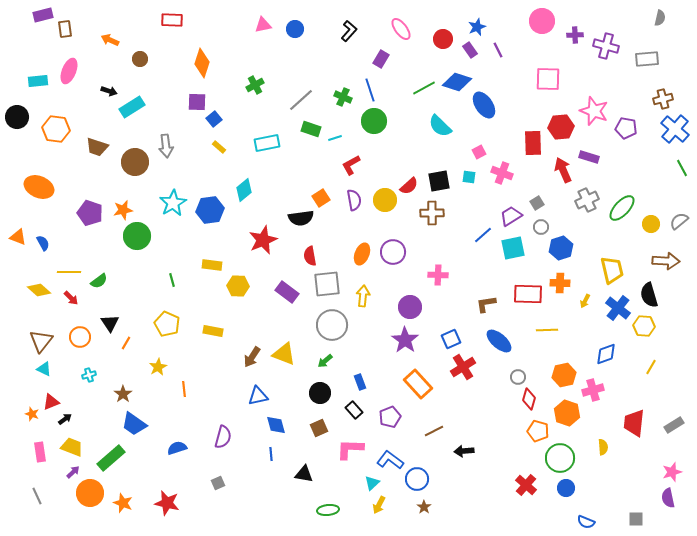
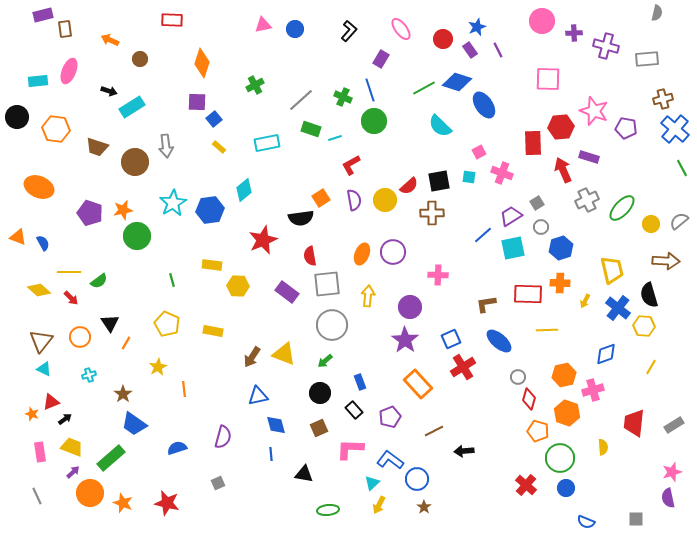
gray semicircle at (660, 18): moved 3 px left, 5 px up
purple cross at (575, 35): moved 1 px left, 2 px up
yellow arrow at (363, 296): moved 5 px right
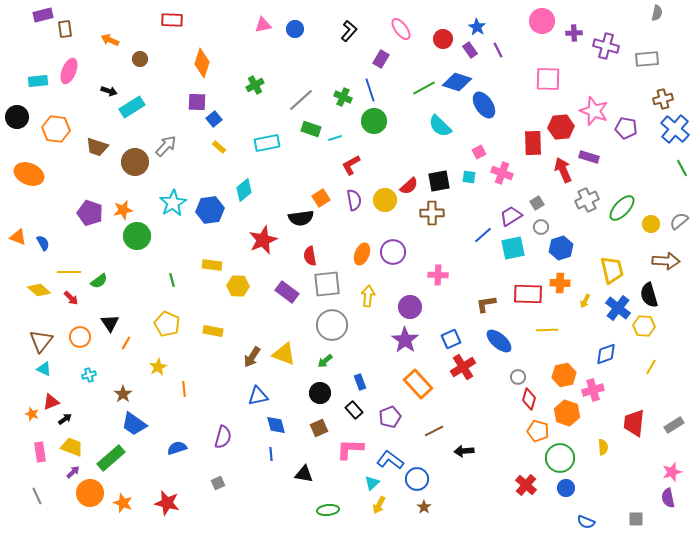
blue star at (477, 27): rotated 18 degrees counterclockwise
gray arrow at (166, 146): rotated 130 degrees counterclockwise
orange ellipse at (39, 187): moved 10 px left, 13 px up
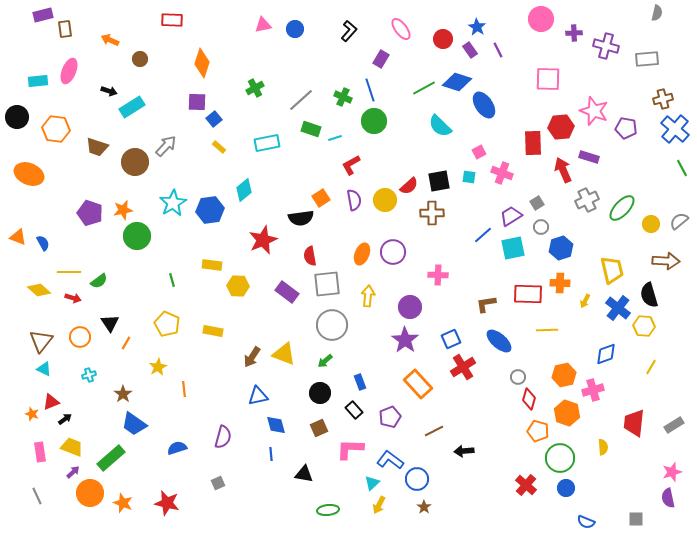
pink circle at (542, 21): moved 1 px left, 2 px up
green cross at (255, 85): moved 3 px down
red arrow at (71, 298): moved 2 px right; rotated 28 degrees counterclockwise
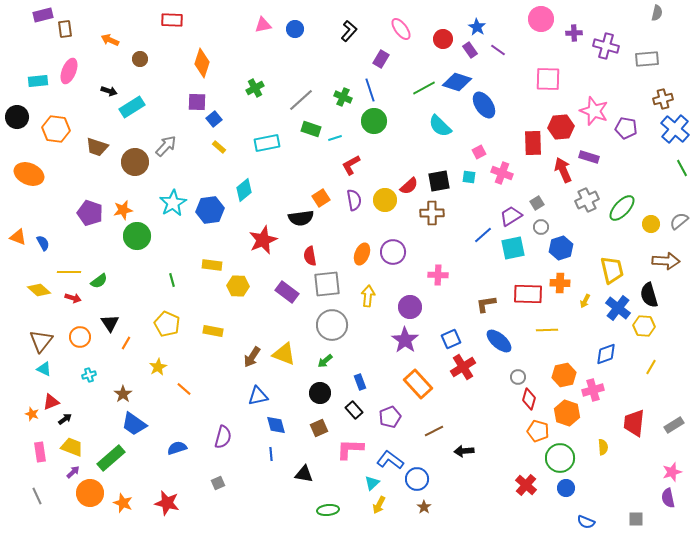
purple line at (498, 50): rotated 28 degrees counterclockwise
orange line at (184, 389): rotated 42 degrees counterclockwise
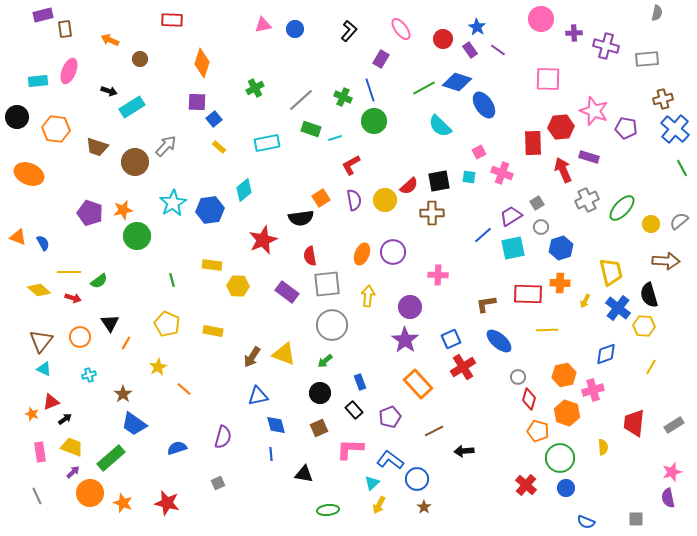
yellow trapezoid at (612, 270): moved 1 px left, 2 px down
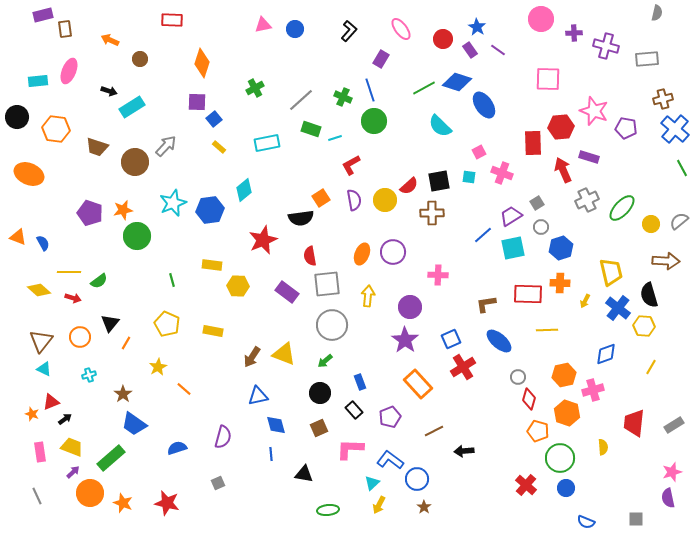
cyan star at (173, 203): rotated 8 degrees clockwise
black triangle at (110, 323): rotated 12 degrees clockwise
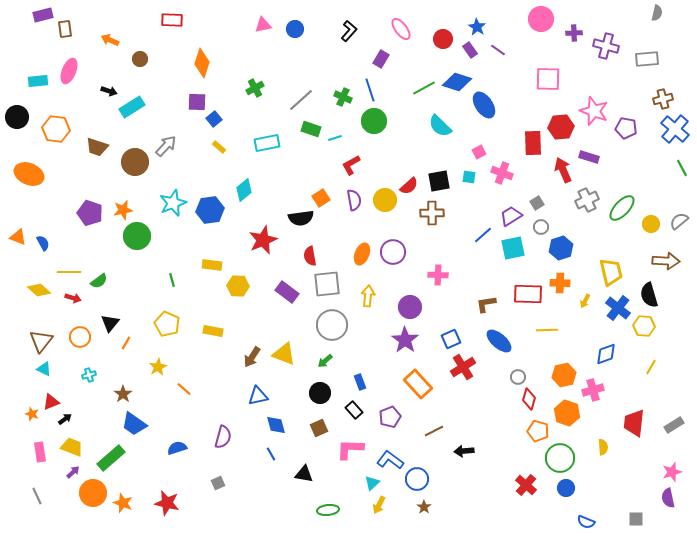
blue line at (271, 454): rotated 24 degrees counterclockwise
orange circle at (90, 493): moved 3 px right
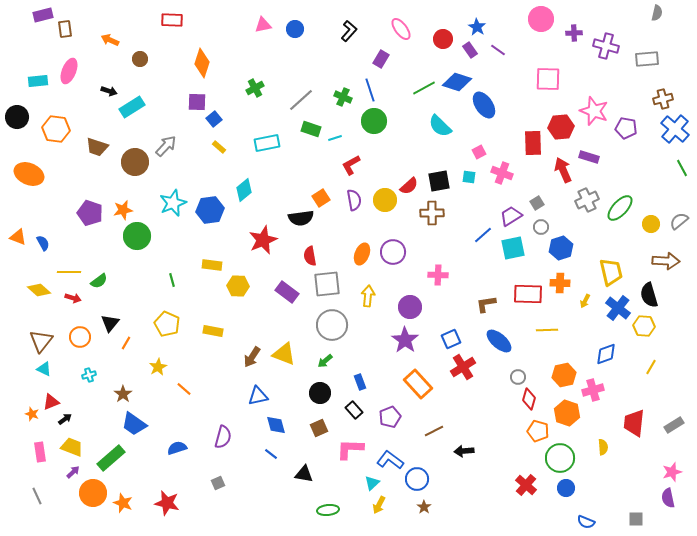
green ellipse at (622, 208): moved 2 px left
blue line at (271, 454): rotated 24 degrees counterclockwise
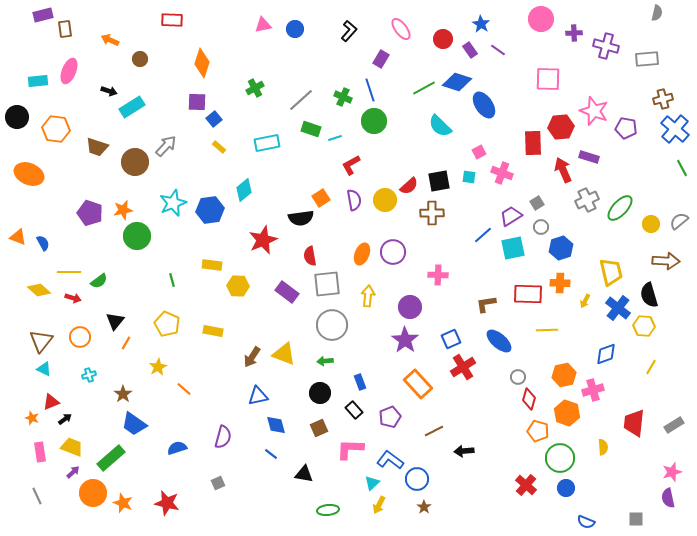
blue star at (477, 27): moved 4 px right, 3 px up
black triangle at (110, 323): moved 5 px right, 2 px up
green arrow at (325, 361): rotated 35 degrees clockwise
orange star at (32, 414): moved 4 px down
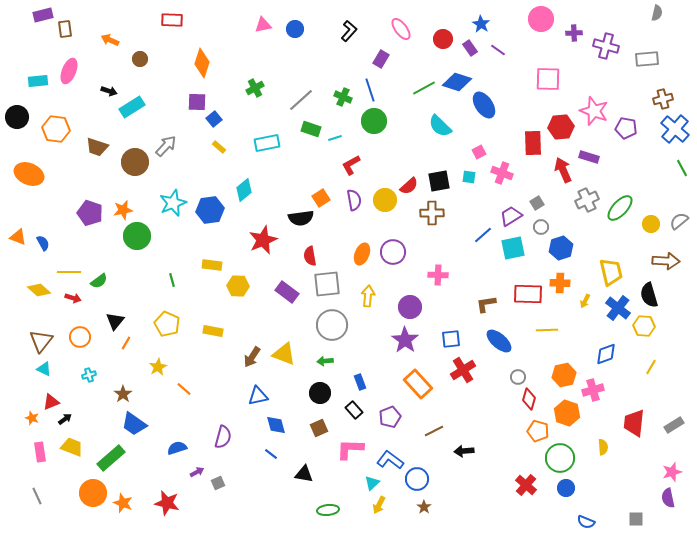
purple rectangle at (470, 50): moved 2 px up
blue square at (451, 339): rotated 18 degrees clockwise
red cross at (463, 367): moved 3 px down
purple arrow at (73, 472): moved 124 px right; rotated 16 degrees clockwise
